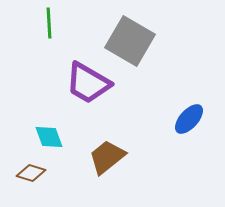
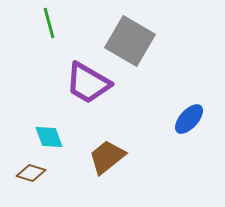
green line: rotated 12 degrees counterclockwise
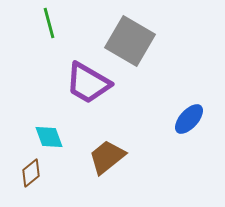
brown diamond: rotated 56 degrees counterclockwise
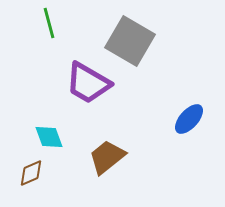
brown diamond: rotated 16 degrees clockwise
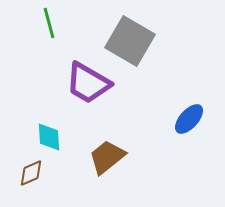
cyan diamond: rotated 16 degrees clockwise
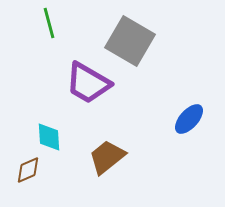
brown diamond: moved 3 px left, 3 px up
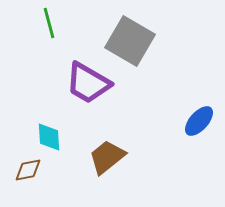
blue ellipse: moved 10 px right, 2 px down
brown diamond: rotated 12 degrees clockwise
